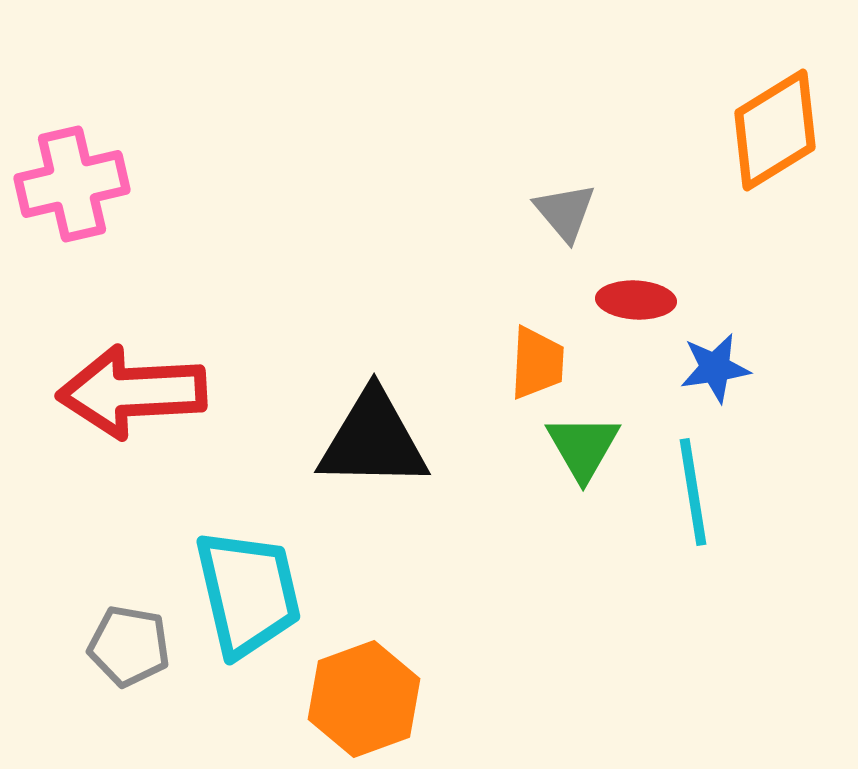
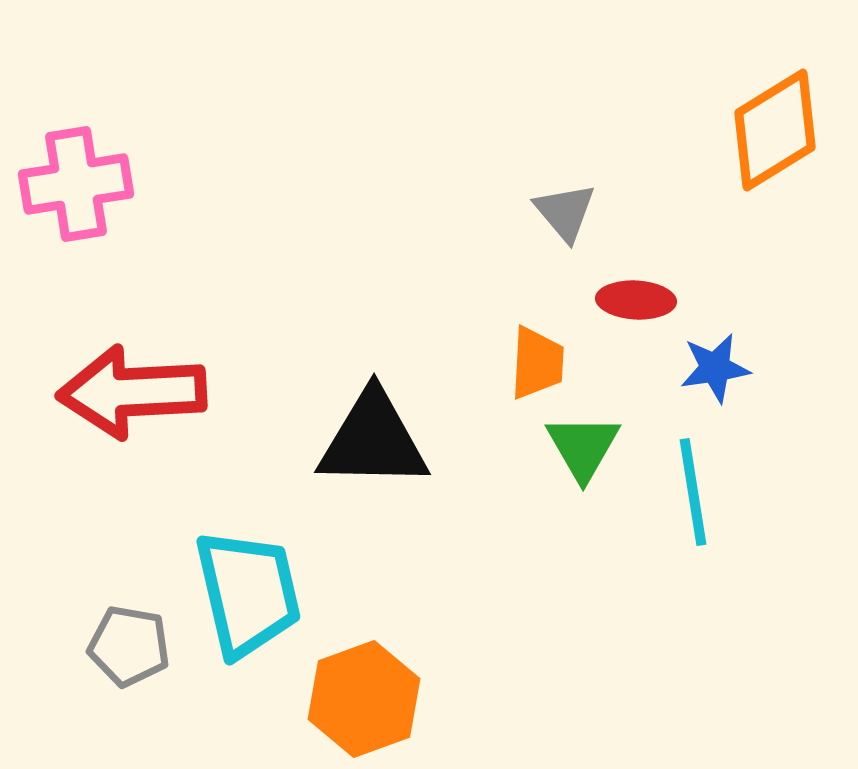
pink cross: moved 4 px right; rotated 4 degrees clockwise
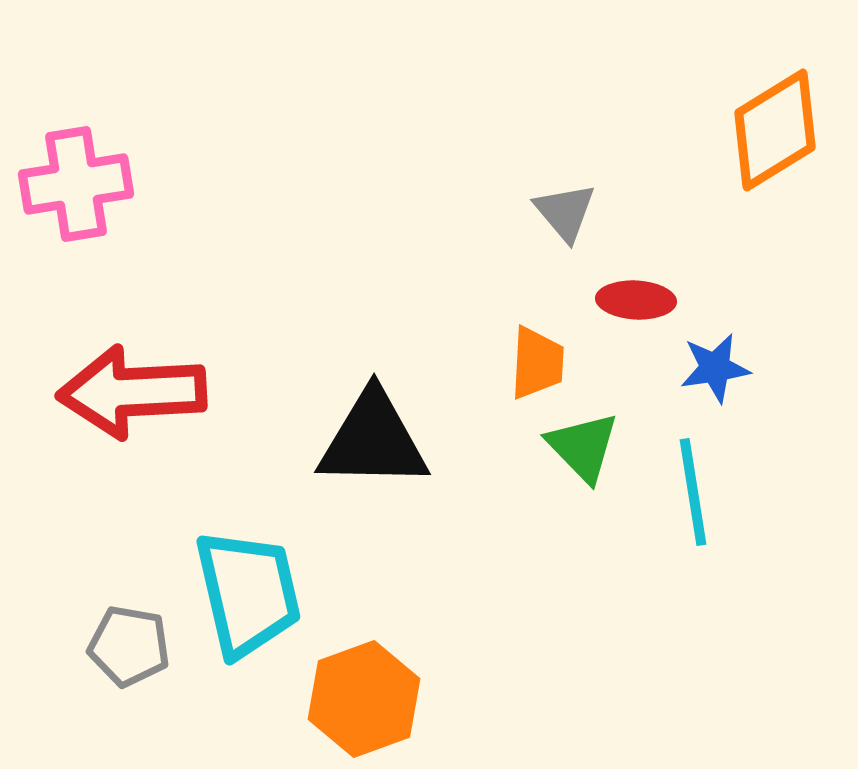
green triangle: rotated 14 degrees counterclockwise
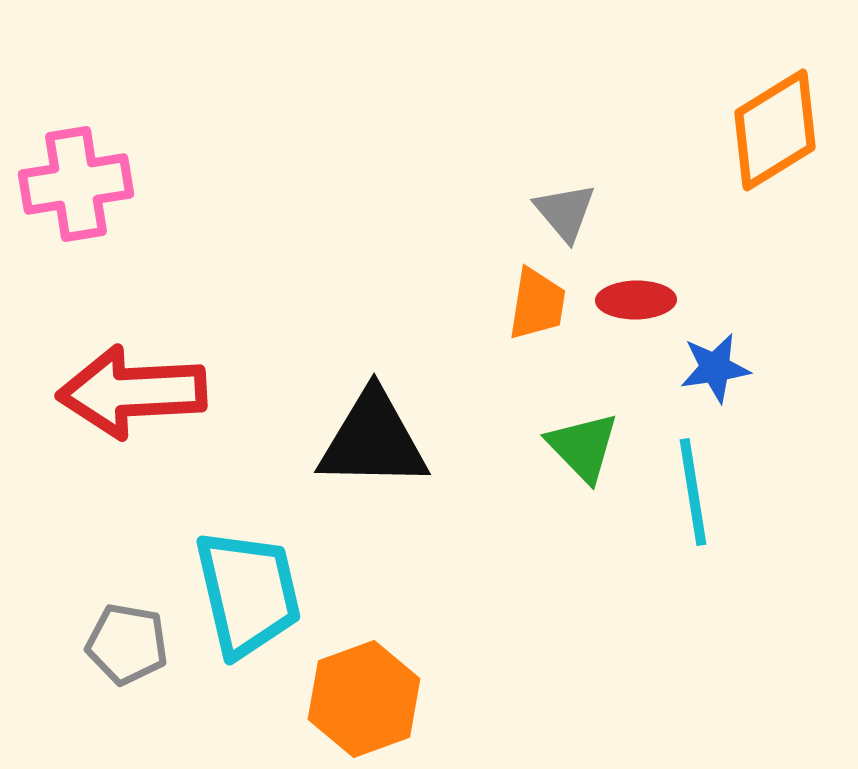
red ellipse: rotated 4 degrees counterclockwise
orange trapezoid: moved 59 px up; rotated 6 degrees clockwise
gray pentagon: moved 2 px left, 2 px up
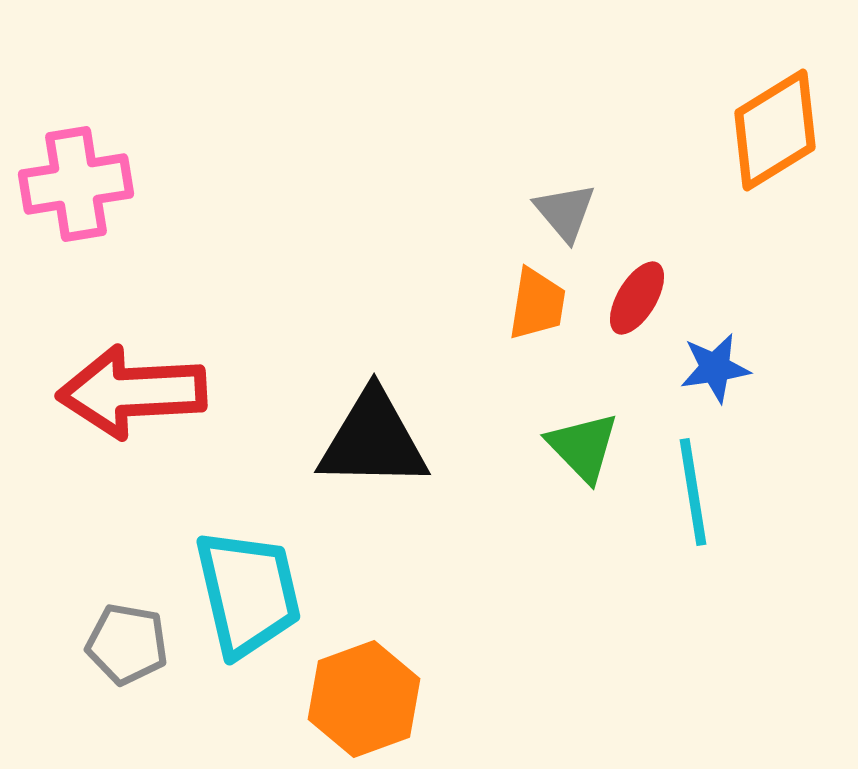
red ellipse: moved 1 px right, 2 px up; rotated 58 degrees counterclockwise
